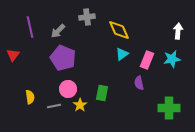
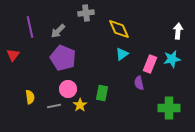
gray cross: moved 1 px left, 4 px up
yellow diamond: moved 1 px up
pink rectangle: moved 3 px right, 4 px down
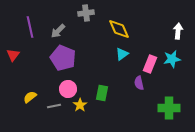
yellow semicircle: rotated 120 degrees counterclockwise
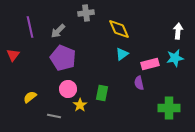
cyan star: moved 3 px right, 1 px up
pink rectangle: rotated 54 degrees clockwise
gray line: moved 10 px down; rotated 24 degrees clockwise
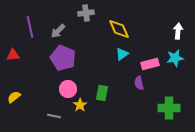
red triangle: rotated 48 degrees clockwise
yellow semicircle: moved 16 px left
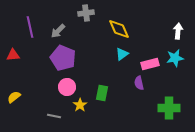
pink circle: moved 1 px left, 2 px up
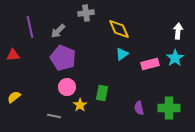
cyan star: rotated 24 degrees counterclockwise
purple semicircle: moved 25 px down
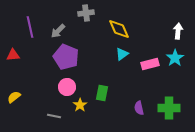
purple pentagon: moved 3 px right, 1 px up
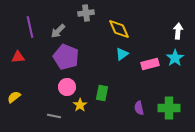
red triangle: moved 5 px right, 2 px down
